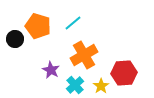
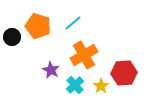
black circle: moved 3 px left, 2 px up
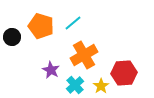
orange pentagon: moved 3 px right
